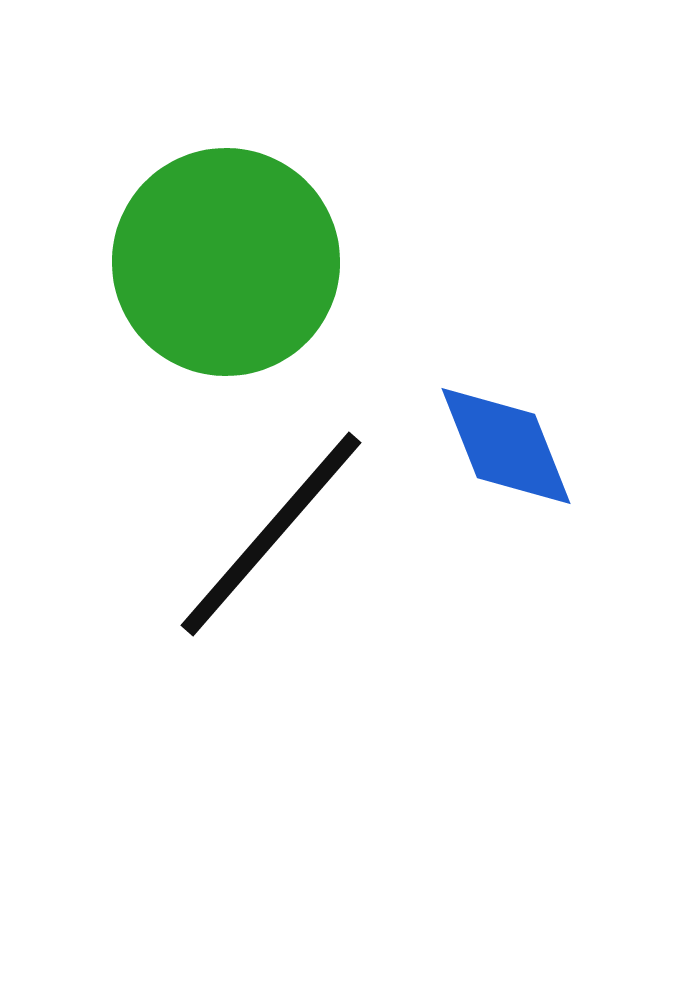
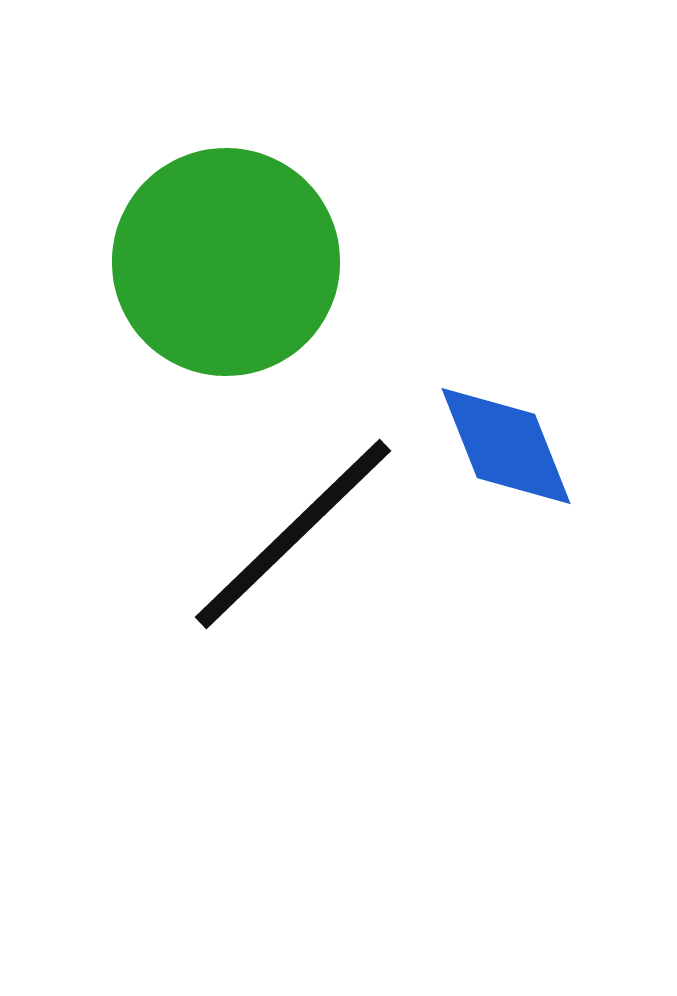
black line: moved 22 px right; rotated 5 degrees clockwise
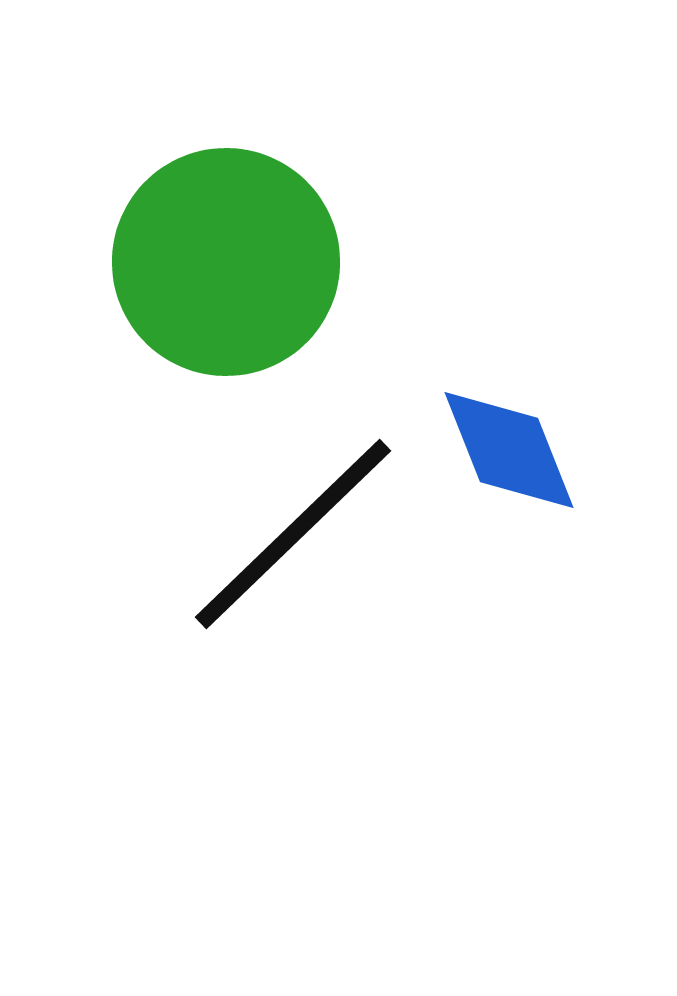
blue diamond: moved 3 px right, 4 px down
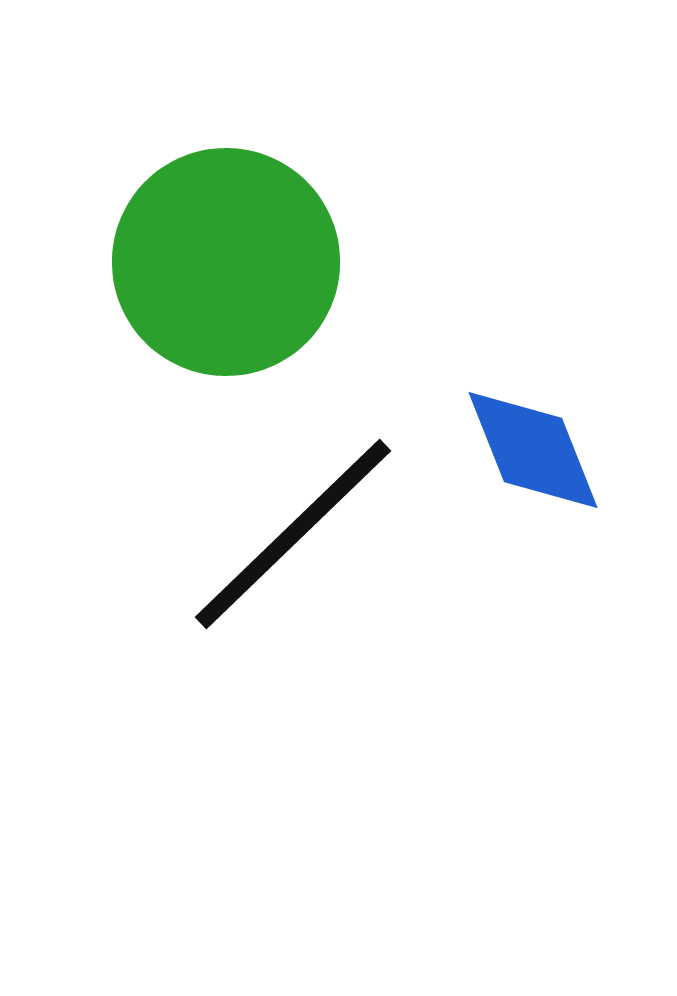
blue diamond: moved 24 px right
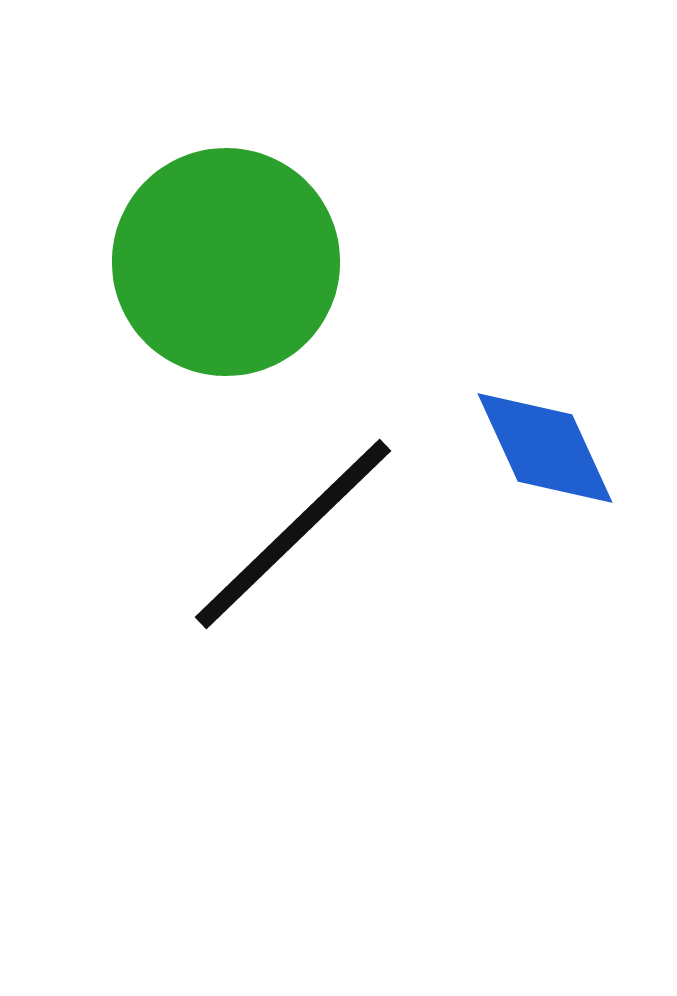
blue diamond: moved 12 px right, 2 px up; rotated 3 degrees counterclockwise
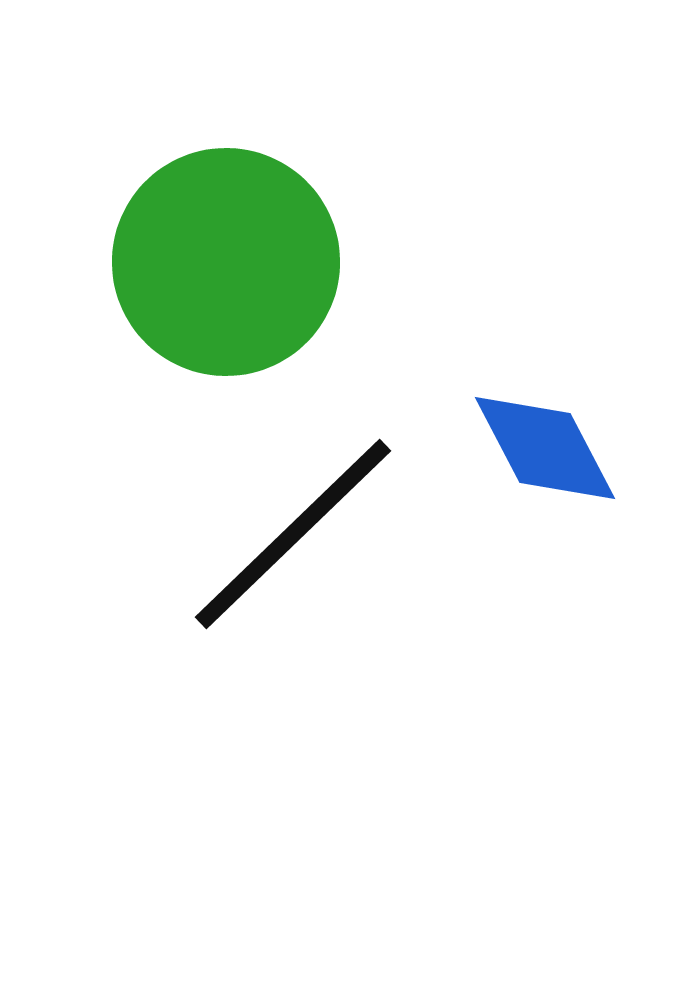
blue diamond: rotated 3 degrees counterclockwise
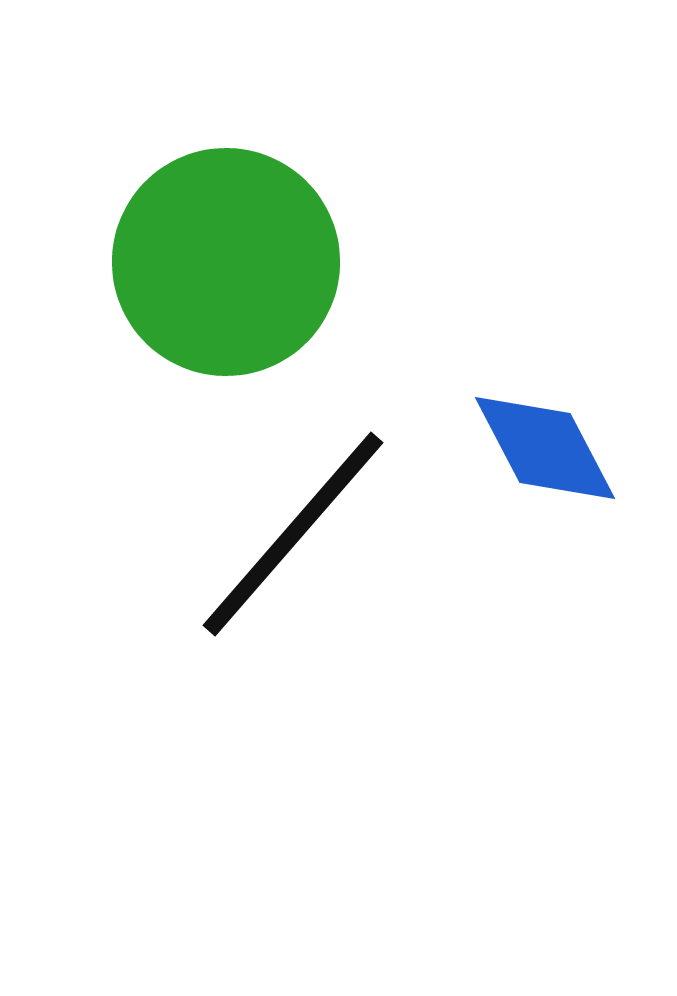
black line: rotated 5 degrees counterclockwise
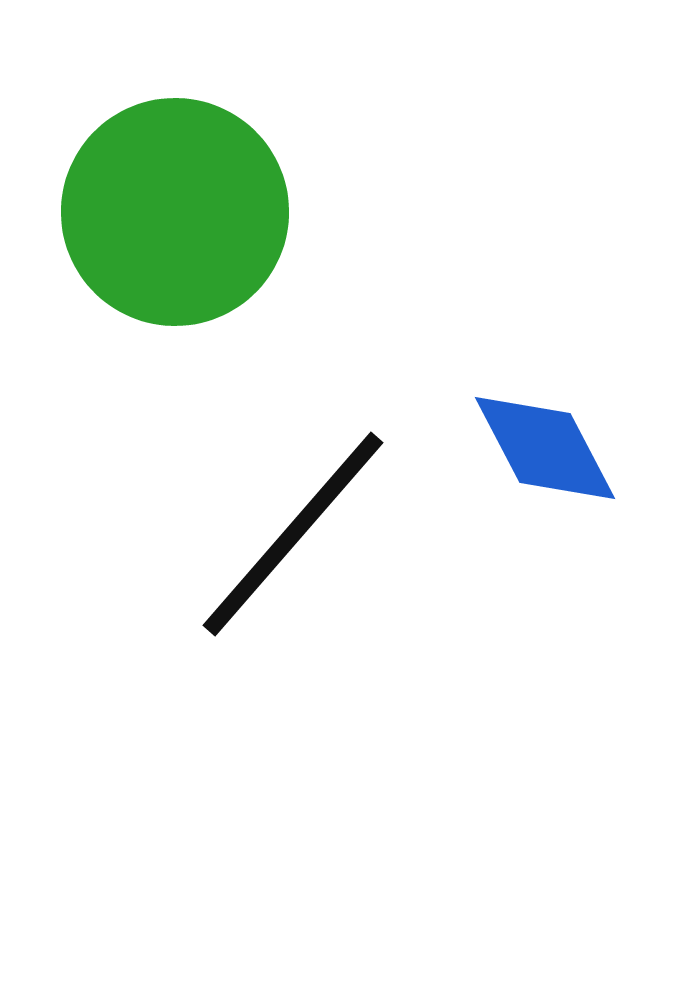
green circle: moved 51 px left, 50 px up
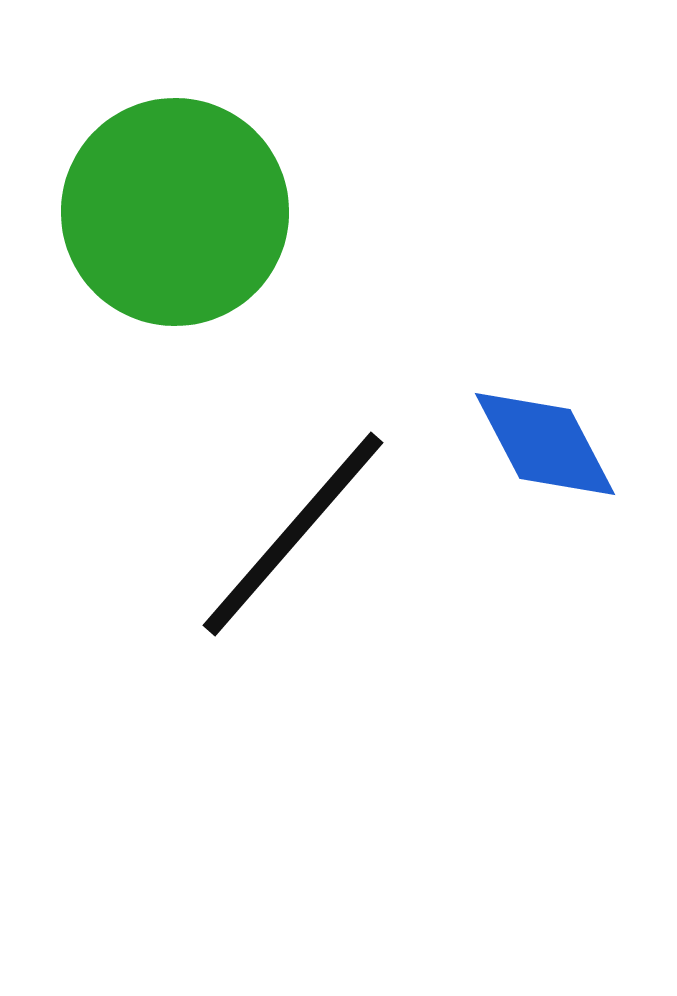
blue diamond: moved 4 px up
